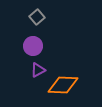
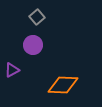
purple circle: moved 1 px up
purple triangle: moved 26 px left
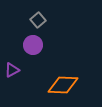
gray square: moved 1 px right, 3 px down
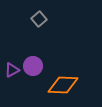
gray square: moved 1 px right, 1 px up
purple circle: moved 21 px down
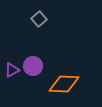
orange diamond: moved 1 px right, 1 px up
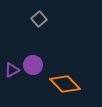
purple circle: moved 1 px up
orange diamond: moved 1 px right; rotated 44 degrees clockwise
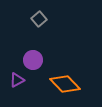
purple circle: moved 5 px up
purple triangle: moved 5 px right, 10 px down
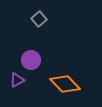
purple circle: moved 2 px left
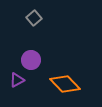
gray square: moved 5 px left, 1 px up
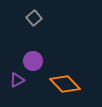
purple circle: moved 2 px right, 1 px down
